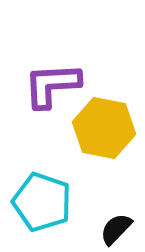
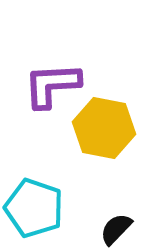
cyan pentagon: moved 8 px left, 6 px down
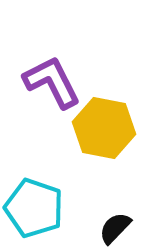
purple L-shape: moved 3 px up; rotated 66 degrees clockwise
black semicircle: moved 1 px left, 1 px up
